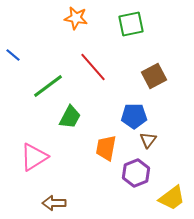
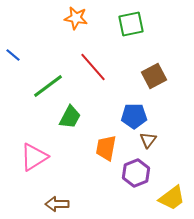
brown arrow: moved 3 px right, 1 px down
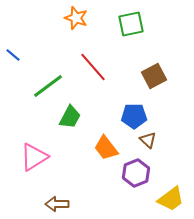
orange star: rotated 10 degrees clockwise
brown triangle: rotated 24 degrees counterclockwise
orange trapezoid: rotated 48 degrees counterclockwise
yellow trapezoid: moved 1 px left, 1 px down
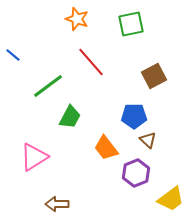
orange star: moved 1 px right, 1 px down
red line: moved 2 px left, 5 px up
